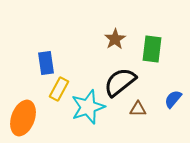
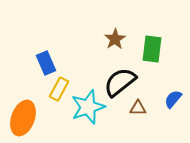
blue rectangle: rotated 15 degrees counterclockwise
brown triangle: moved 1 px up
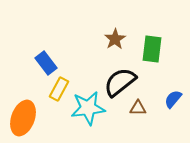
blue rectangle: rotated 15 degrees counterclockwise
cyan star: moved 1 px down; rotated 12 degrees clockwise
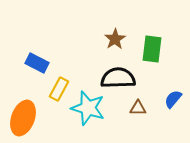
blue rectangle: moved 9 px left; rotated 25 degrees counterclockwise
black semicircle: moved 2 px left, 4 px up; rotated 36 degrees clockwise
cyan star: rotated 24 degrees clockwise
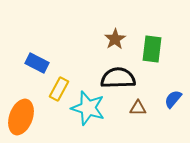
orange ellipse: moved 2 px left, 1 px up
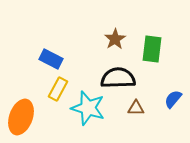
blue rectangle: moved 14 px right, 4 px up
yellow rectangle: moved 1 px left
brown triangle: moved 2 px left
